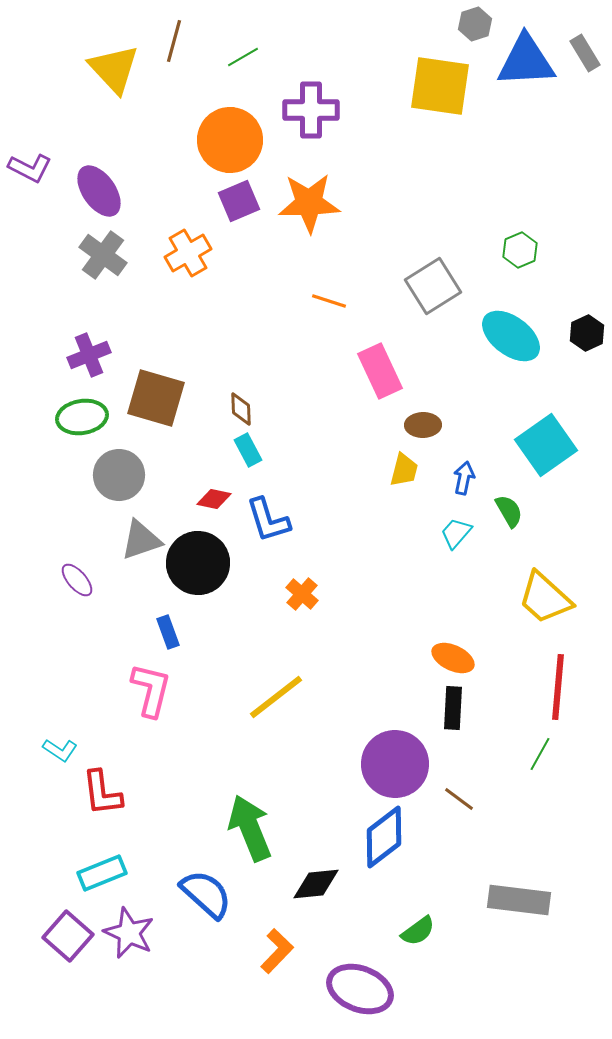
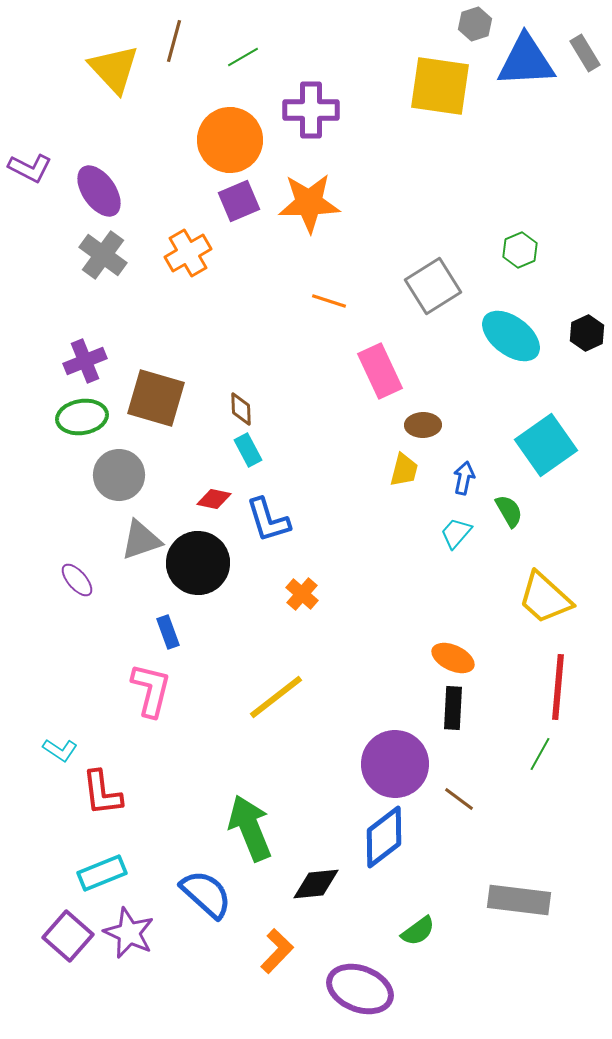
purple cross at (89, 355): moved 4 px left, 6 px down
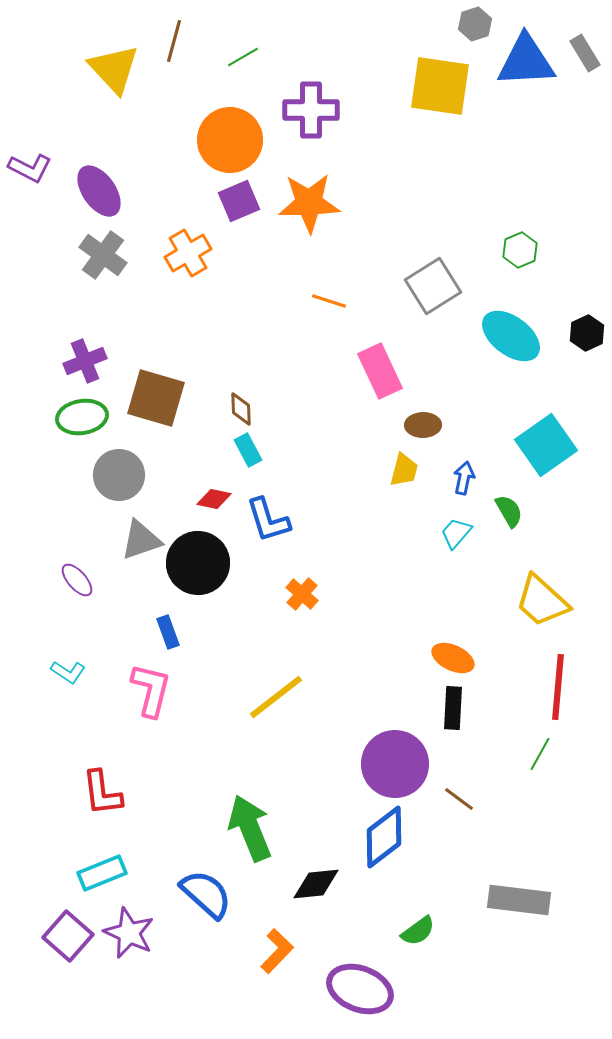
yellow trapezoid at (545, 598): moved 3 px left, 3 px down
cyan L-shape at (60, 750): moved 8 px right, 78 px up
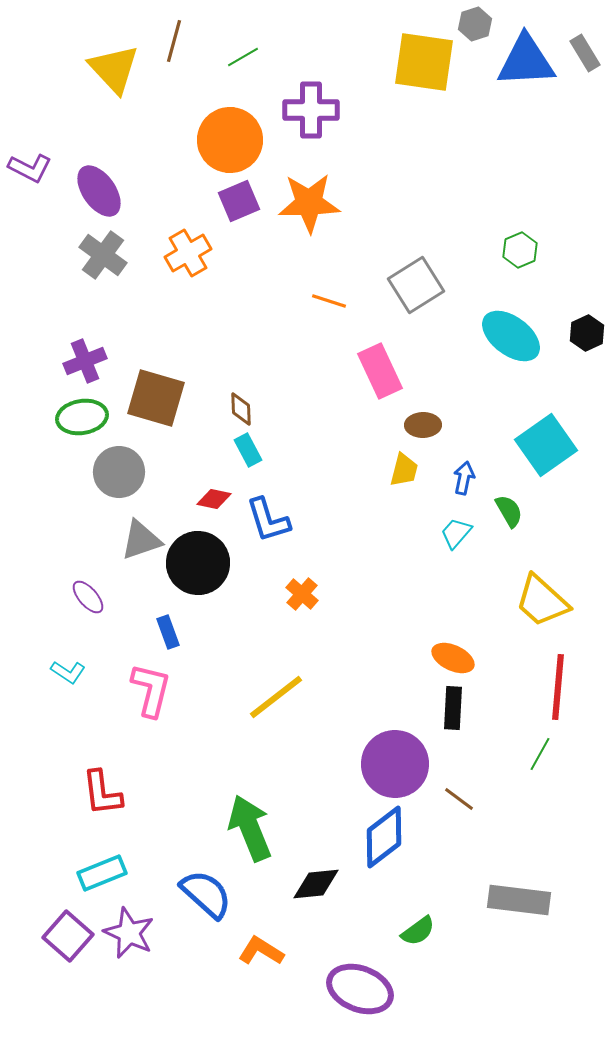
yellow square at (440, 86): moved 16 px left, 24 px up
gray square at (433, 286): moved 17 px left, 1 px up
gray circle at (119, 475): moved 3 px up
purple ellipse at (77, 580): moved 11 px right, 17 px down
orange L-shape at (277, 951): moved 16 px left; rotated 102 degrees counterclockwise
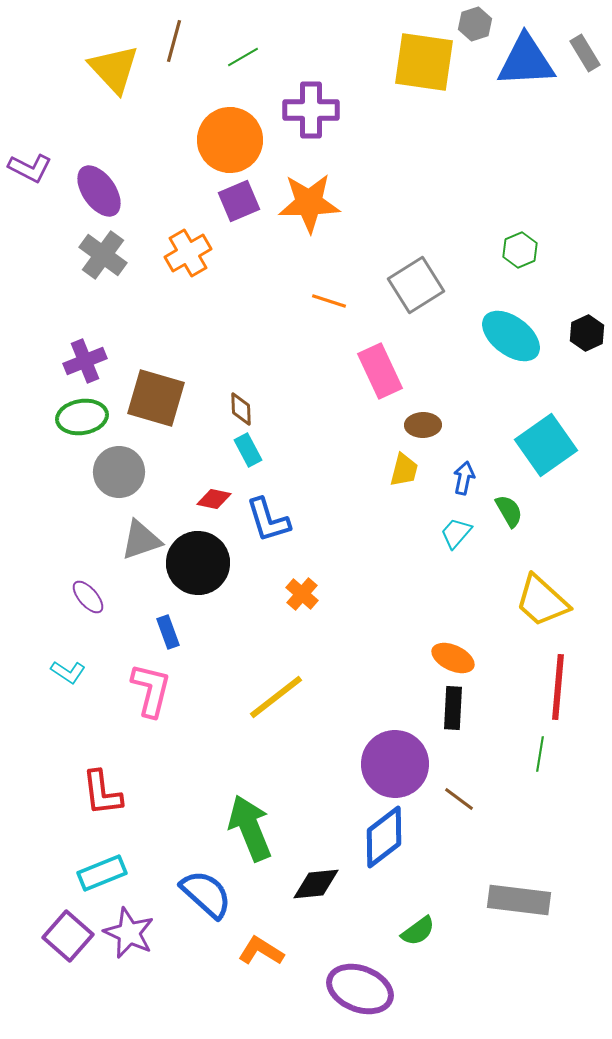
green line at (540, 754): rotated 20 degrees counterclockwise
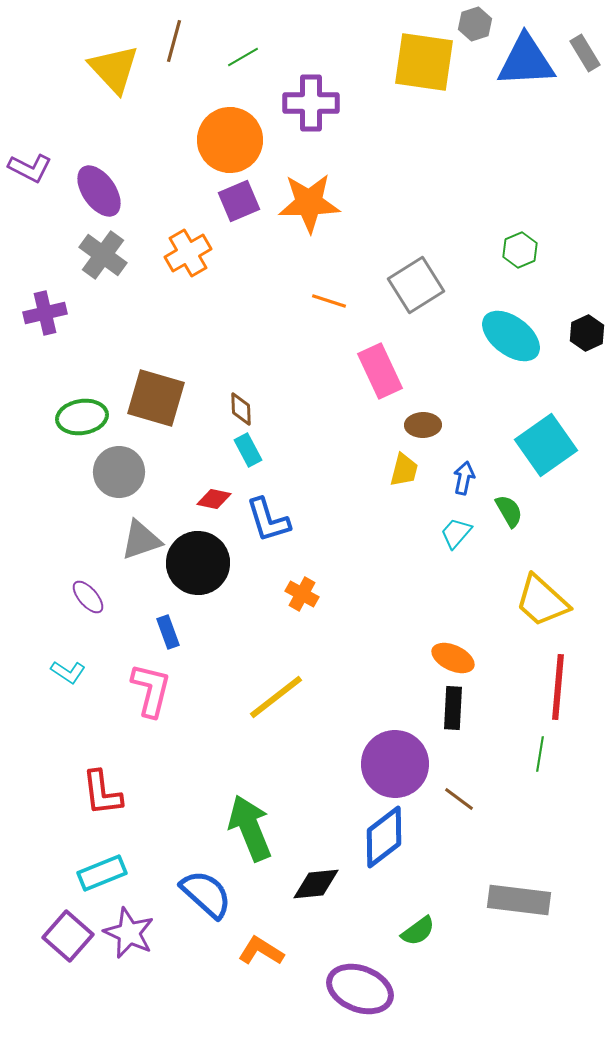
purple cross at (311, 110): moved 7 px up
purple cross at (85, 361): moved 40 px left, 48 px up; rotated 9 degrees clockwise
orange cross at (302, 594): rotated 12 degrees counterclockwise
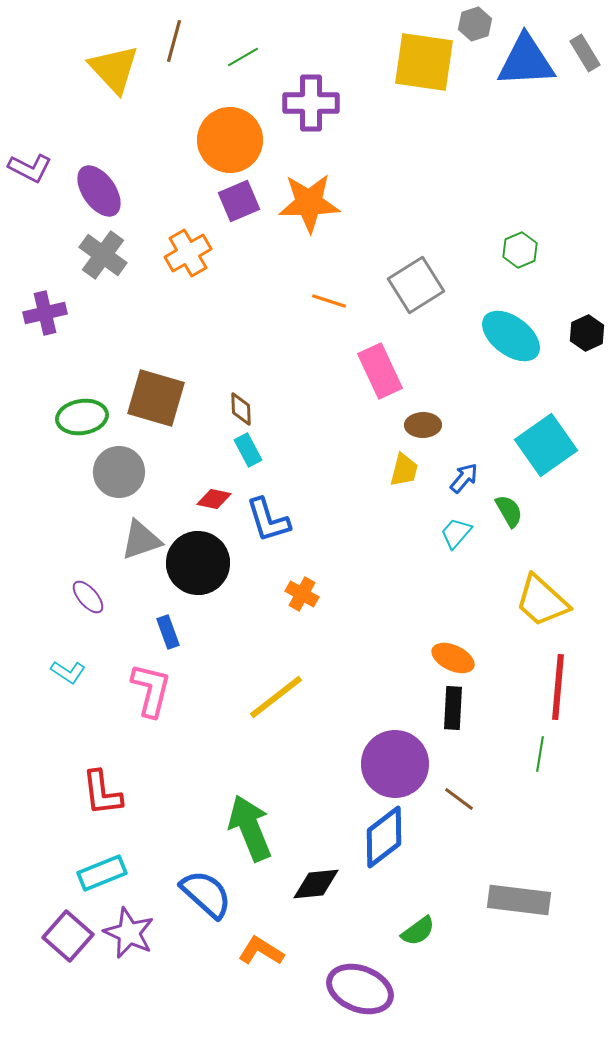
blue arrow at (464, 478): rotated 28 degrees clockwise
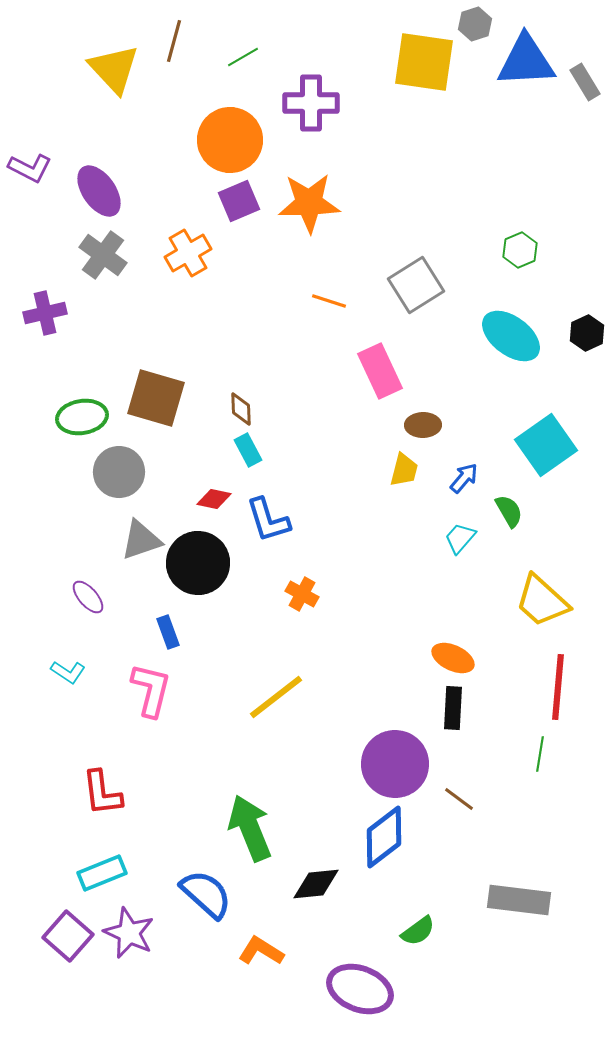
gray rectangle at (585, 53): moved 29 px down
cyan trapezoid at (456, 533): moved 4 px right, 5 px down
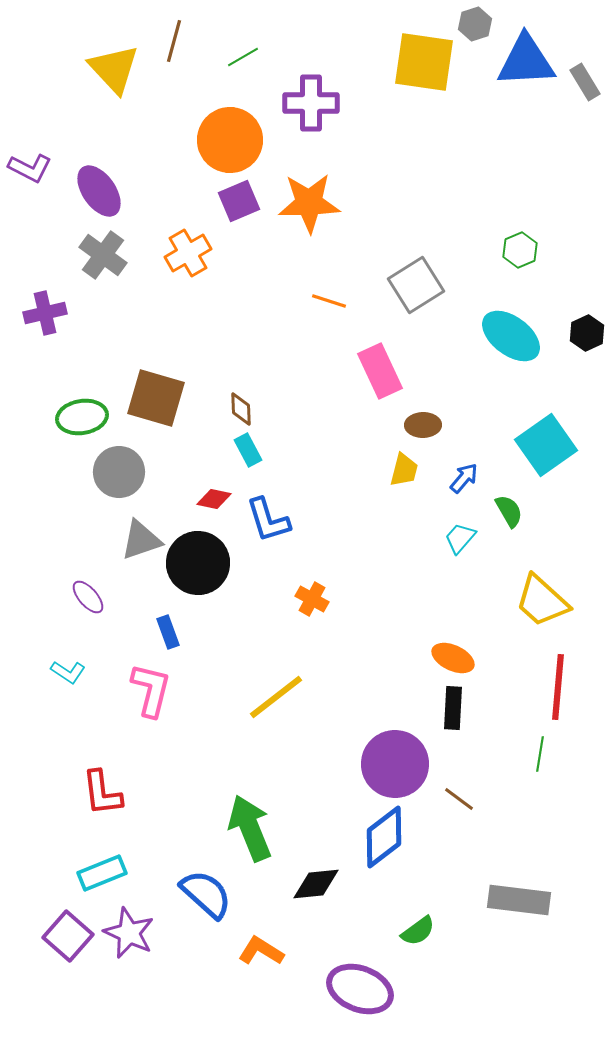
orange cross at (302, 594): moved 10 px right, 5 px down
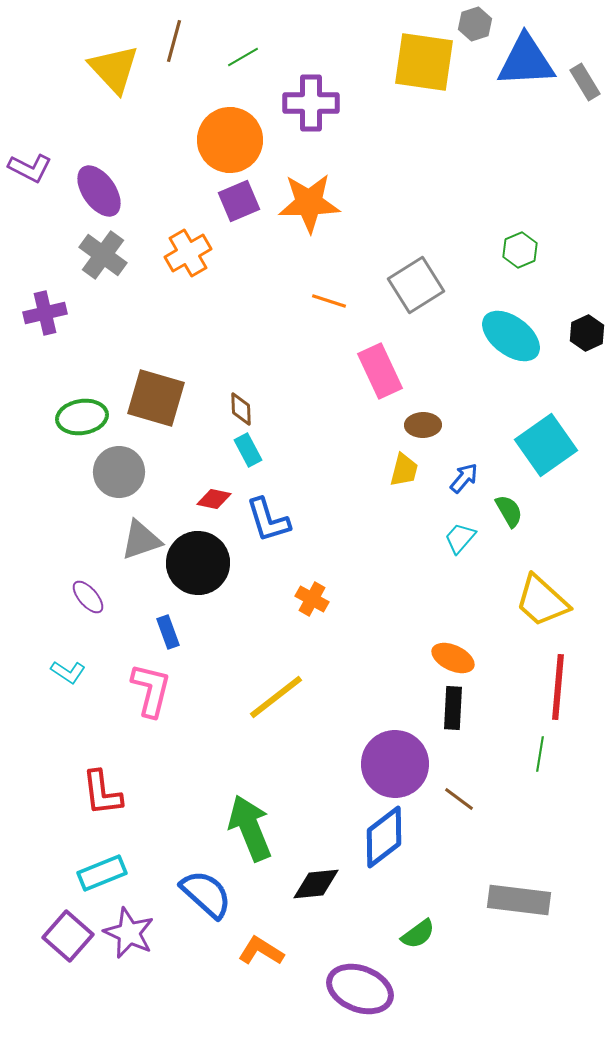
green semicircle at (418, 931): moved 3 px down
